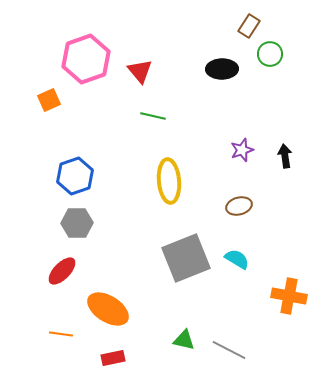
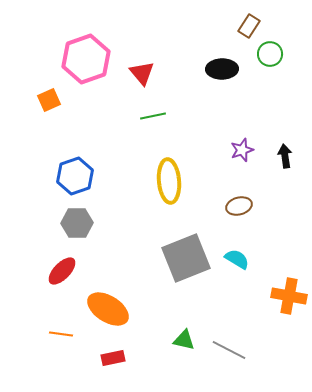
red triangle: moved 2 px right, 2 px down
green line: rotated 25 degrees counterclockwise
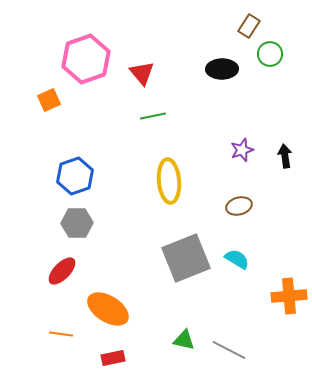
orange cross: rotated 16 degrees counterclockwise
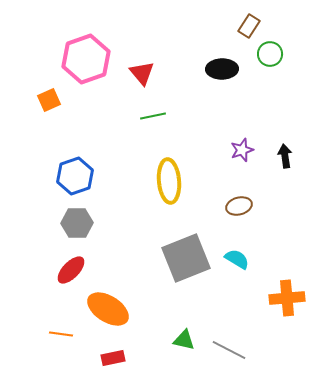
red ellipse: moved 9 px right, 1 px up
orange cross: moved 2 px left, 2 px down
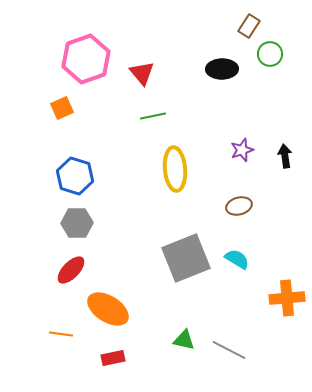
orange square: moved 13 px right, 8 px down
blue hexagon: rotated 24 degrees counterclockwise
yellow ellipse: moved 6 px right, 12 px up
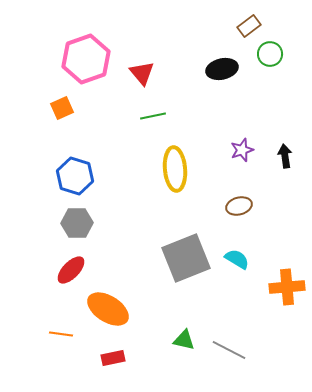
brown rectangle: rotated 20 degrees clockwise
black ellipse: rotated 12 degrees counterclockwise
orange cross: moved 11 px up
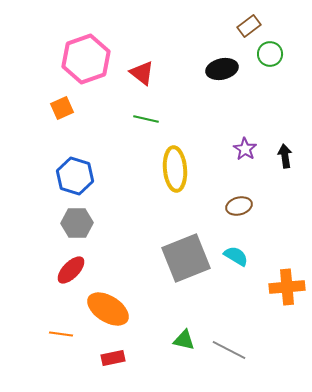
red triangle: rotated 12 degrees counterclockwise
green line: moved 7 px left, 3 px down; rotated 25 degrees clockwise
purple star: moved 3 px right, 1 px up; rotated 20 degrees counterclockwise
cyan semicircle: moved 1 px left, 3 px up
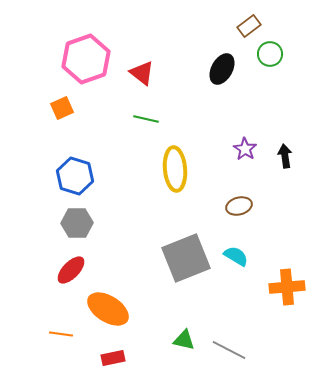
black ellipse: rotated 48 degrees counterclockwise
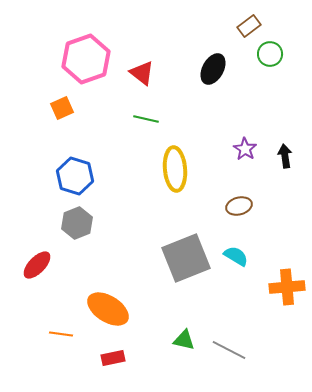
black ellipse: moved 9 px left
gray hexagon: rotated 20 degrees counterclockwise
red ellipse: moved 34 px left, 5 px up
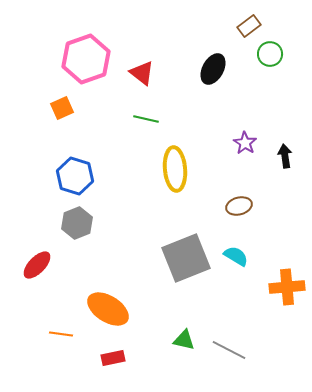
purple star: moved 6 px up
